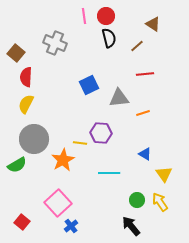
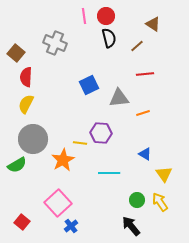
gray circle: moved 1 px left
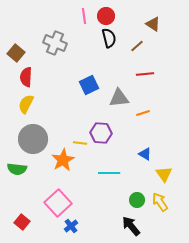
green semicircle: moved 4 px down; rotated 36 degrees clockwise
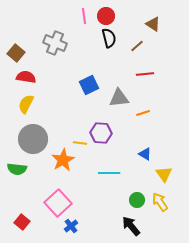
red semicircle: rotated 96 degrees clockwise
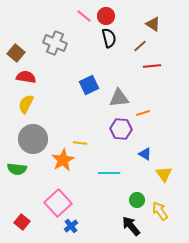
pink line: rotated 42 degrees counterclockwise
brown line: moved 3 px right
red line: moved 7 px right, 8 px up
purple hexagon: moved 20 px right, 4 px up
yellow arrow: moved 9 px down
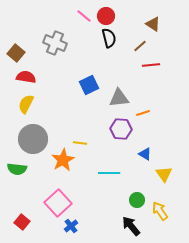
red line: moved 1 px left, 1 px up
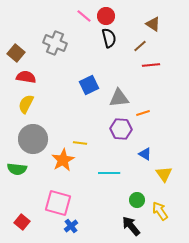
pink square: rotated 32 degrees counterclockwise
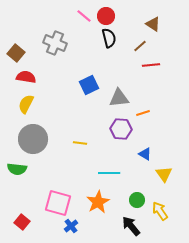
orange star: moved 35 px right, 42 px down
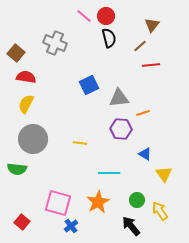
brown triangle: moved 1 px left, 1 px down; rotated 35 degrees clockwise
